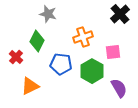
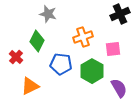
black cross: rotated 18 degrees clockwise
pink square: moved 3 px up
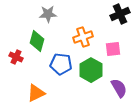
gray star: rotated 18 degrees counterclockwise
green diamond: rotated 10 degrees counterclockwise
red cross: rotated 16 degrees counterclockwise
green hexagon: moved 1 px left, 1 px up
orange triangle: moved 6 px right, 7 px down
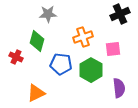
purple semicircle: rotated 24 degrees clockwise
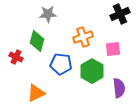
green hexagon: moved 1 px right, 1 px down
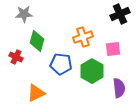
gray star: moved 24 px left
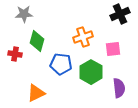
red cross: moved 1 px left, 3 px up; rotated 16 degrees counterclockwise
green hexagon: moved 1 px left, 1 px down
